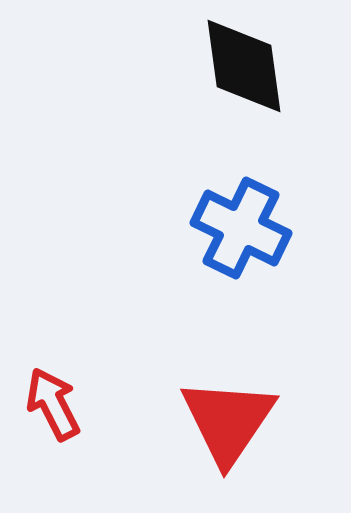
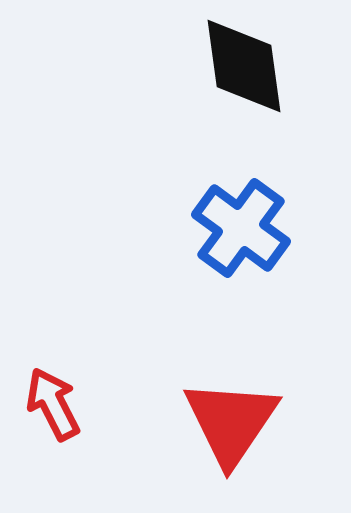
blue cross: rotated 10 degrees clockwise
red triangle: moved 3 px right, 1 px down
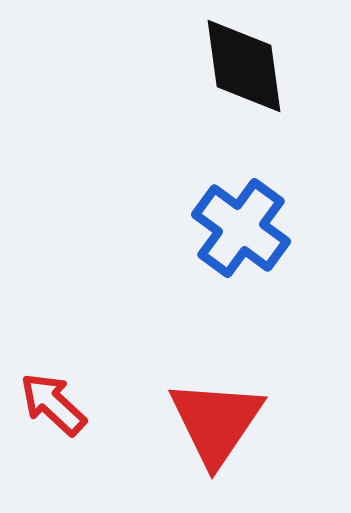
red arrow: rotated 20 degrees counterclockwise
red triangle: moved 15 px left
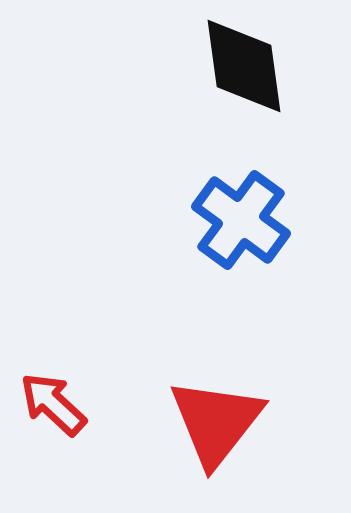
blue cross: moved 8 px up
red triangle: rotated 4 degrees clockwise
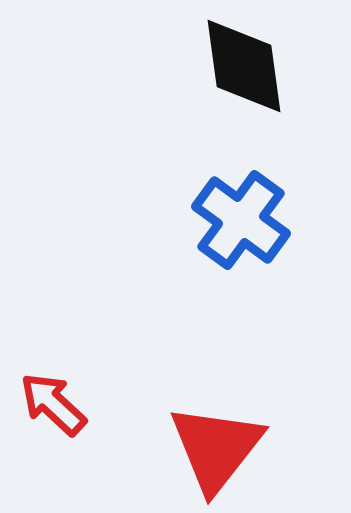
red triangle: moved 26 px down
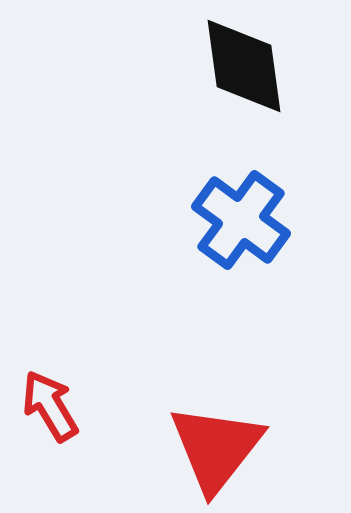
red arrow: moved 3 px left, 2 px down; rotated 16 degrees clockwise
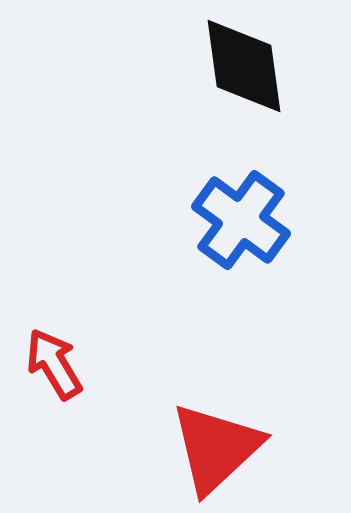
red arrow: moved 4 px right, 42 px up
red triangle: rotated 9 degrees clockwise
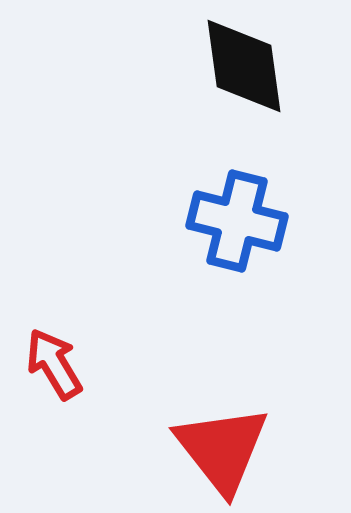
blue cross: moved 4 px left, 1 px down; rotated 22 degrees counterclockwise
red triangle: moved 6 px right, 1 px down; rotated 25 degrees counterclockwise
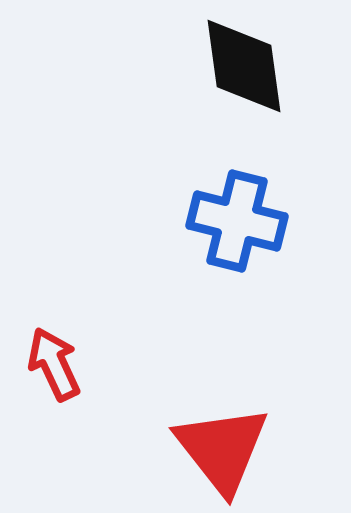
red arrow: rotated 6 degrees clockwise
